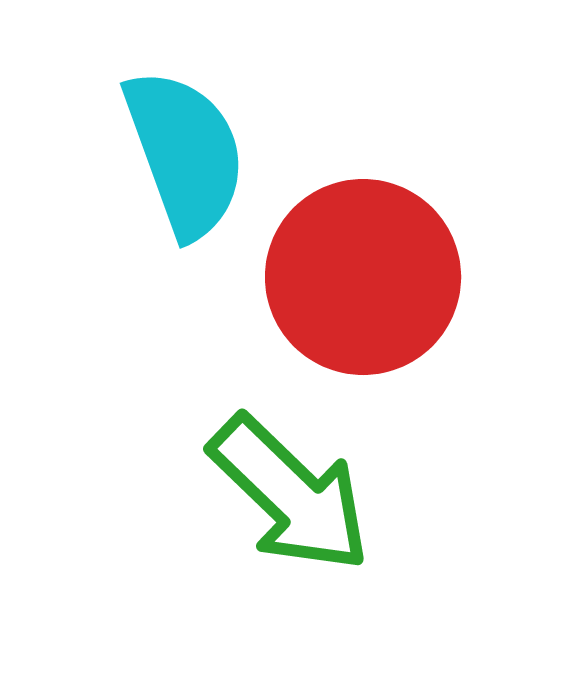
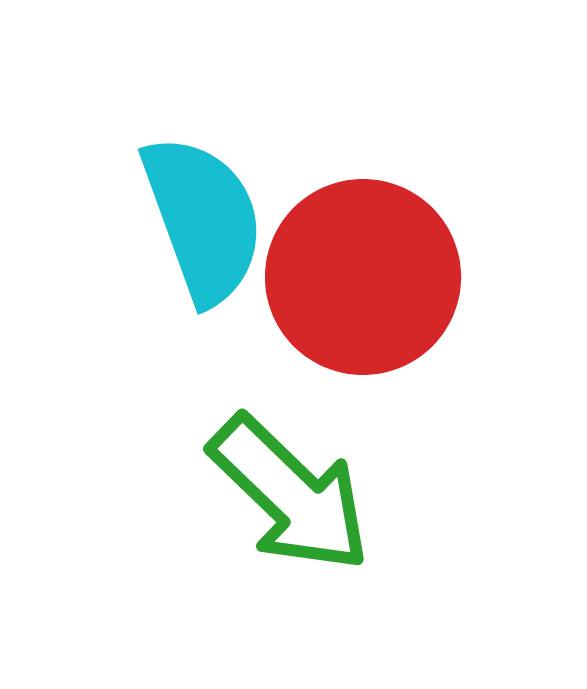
cyan semicircle: moved 18 px right, 66 px down
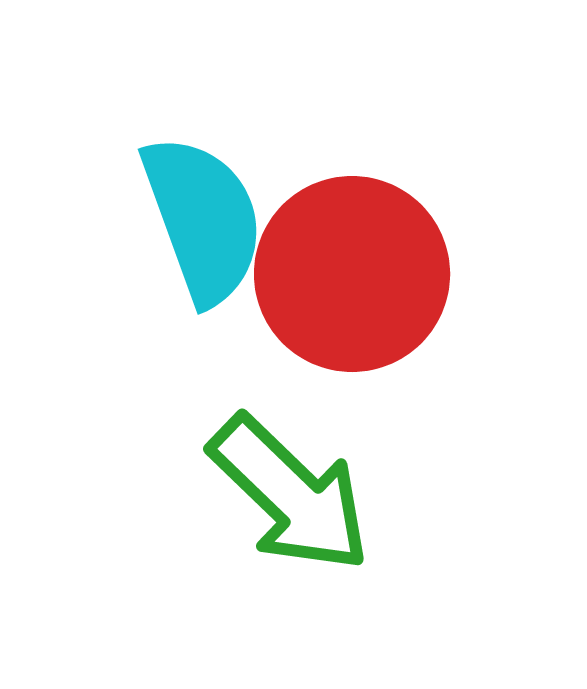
red circle: moved 11 px left, 3 px up
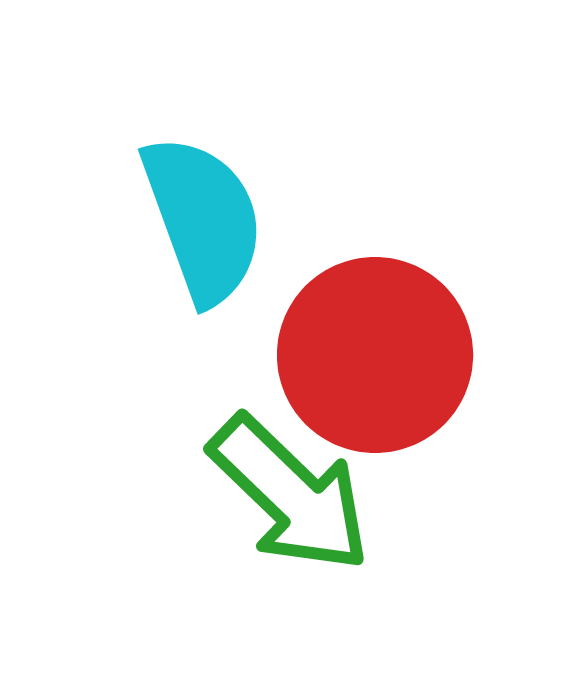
red circle: moved 23 px right, 81 px down
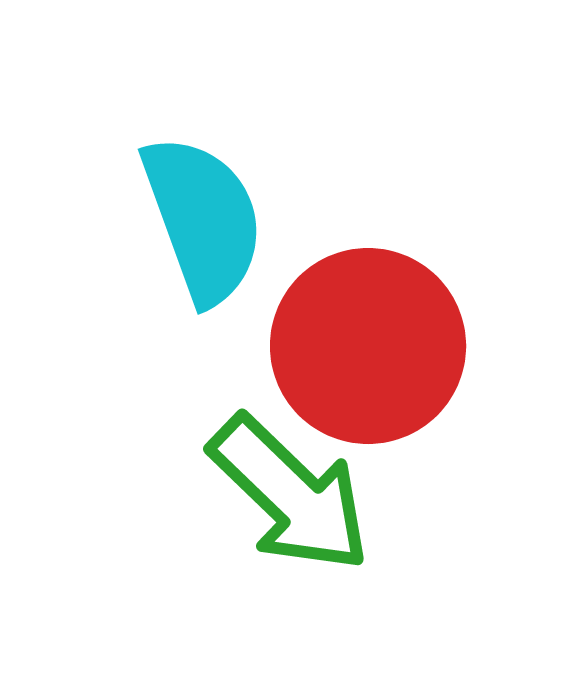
red circle: moved 7 px left, 9 px up
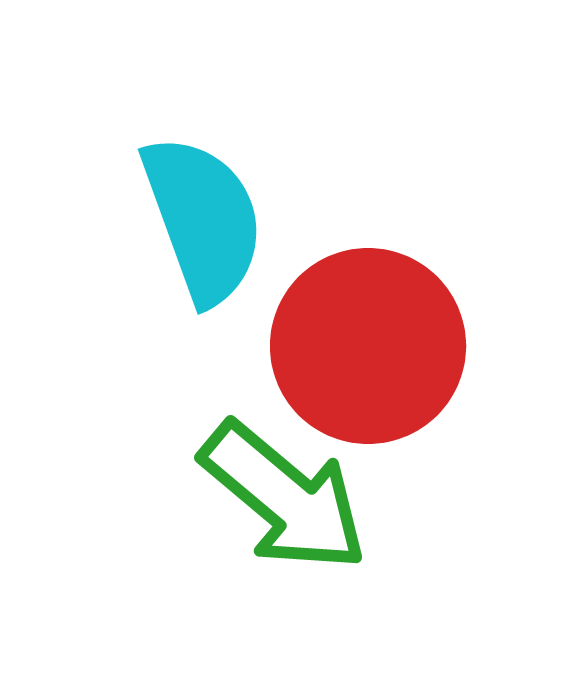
green arrow: moved 6 px left, 3 px down; rotated 4 degrees counterclockwise
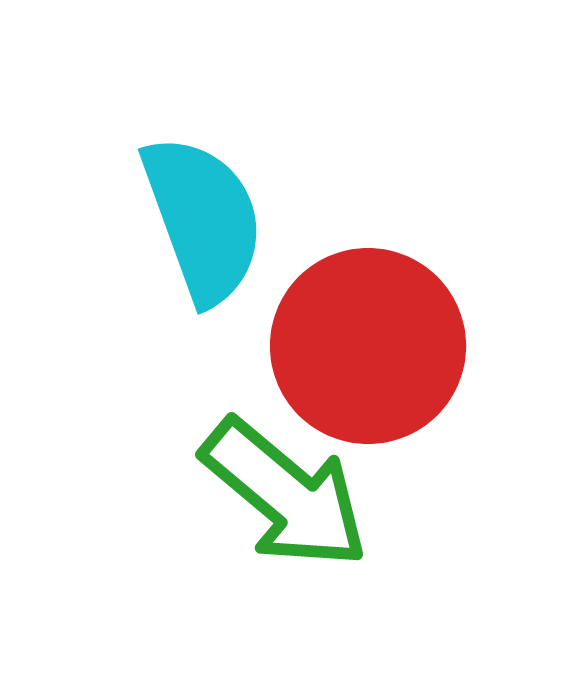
green arrow: moved 1 px right, 3 px up
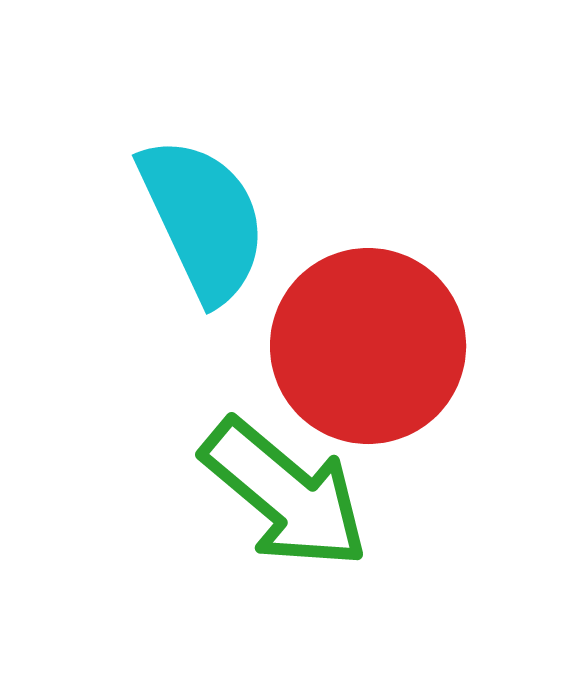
cyan semicircle: rotated 5 degrees counterclockwise
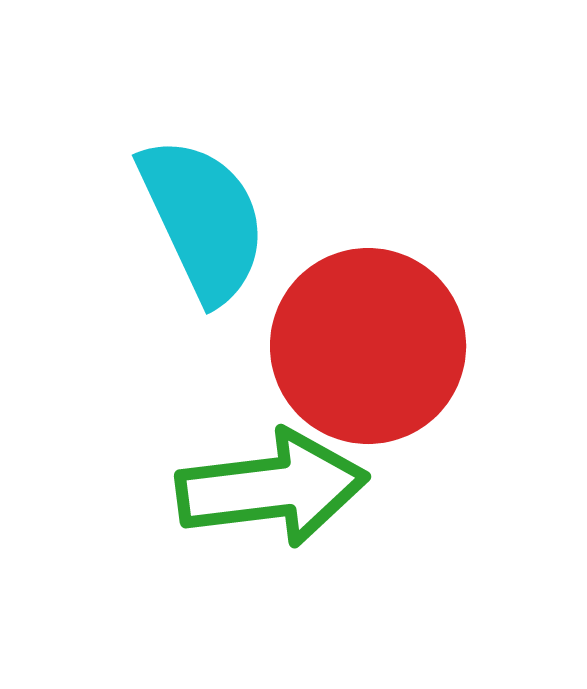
green arrow: moved 13 px left, 6 px up; rotated 47 degrees counterclockwise
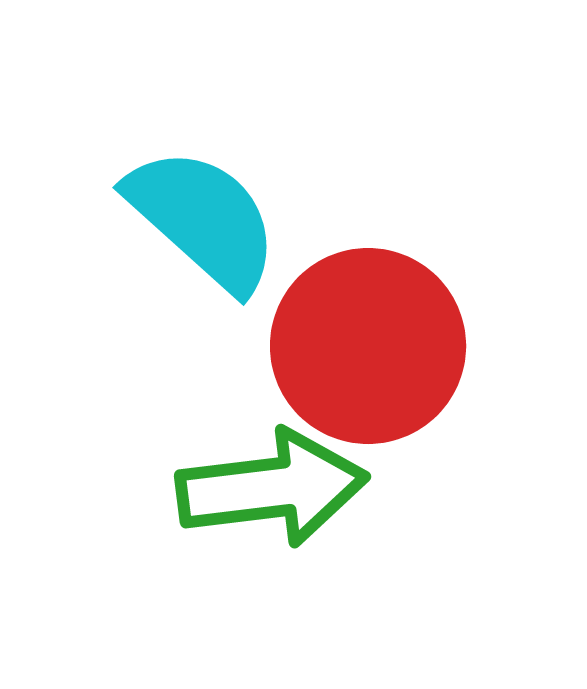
cyan semicircle: rotated 23 degrees counterclockwise
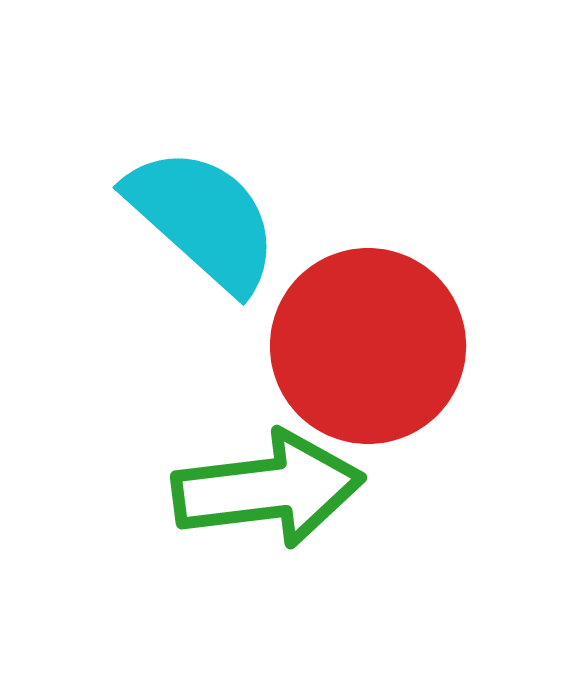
green arrow: moved 4 px left, 1 px down
